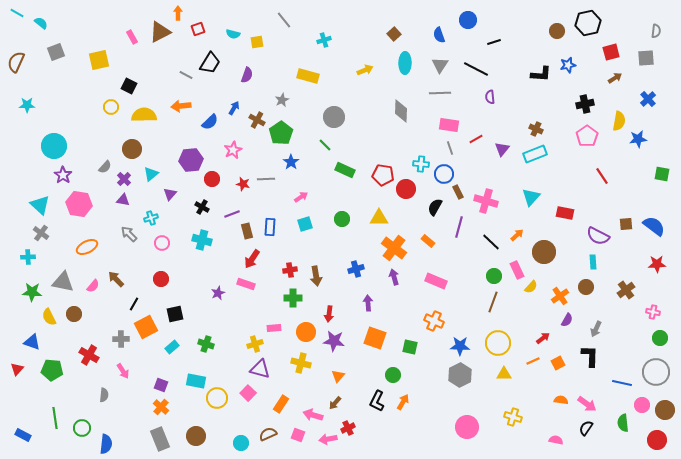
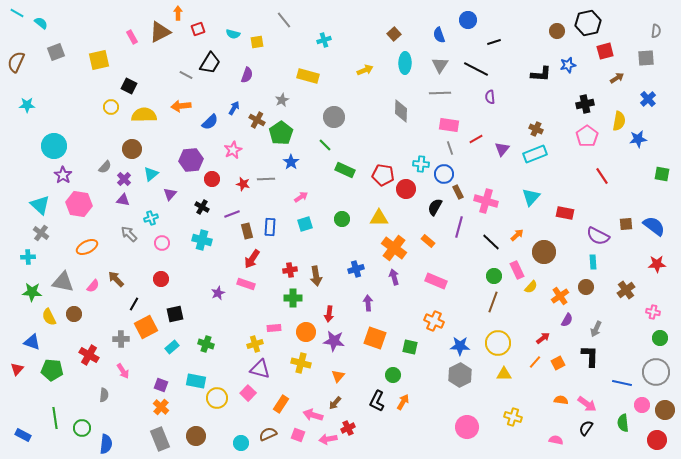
red square at (611, 52): moved 6 px left, 1 px up
brown arrow at (615, 78): moved 2 px right
orange line at (533, 361): moved 2 px right, 1 px down; rotated 24 degrees counterclockwise
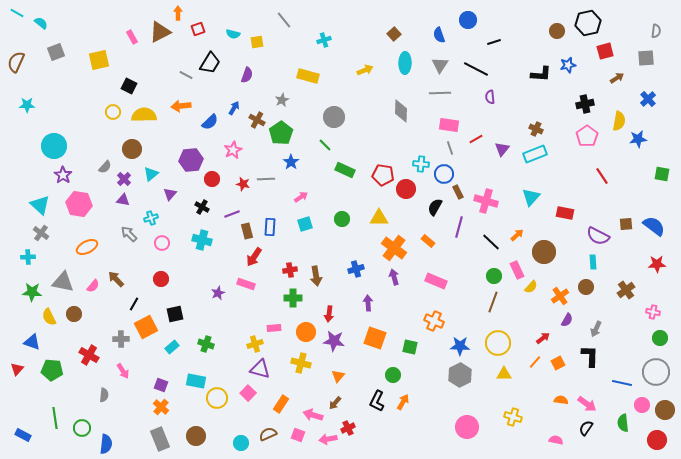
yellow circle at (111, 107): moved 2 px right, 5 px down
red arrow at (252, 259): moved 2 px right, 2 px up
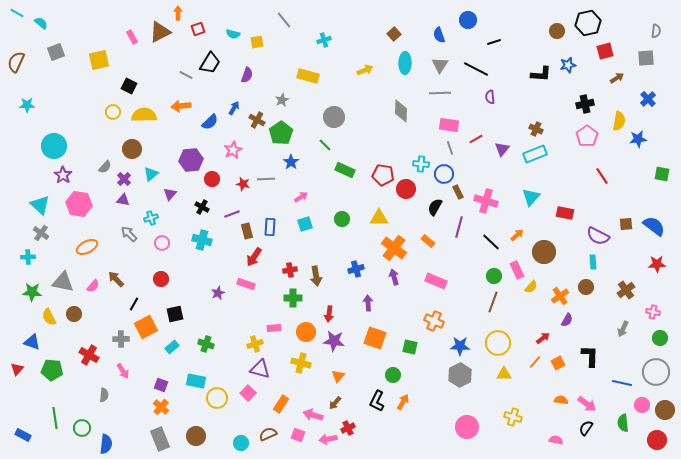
gray arrow at (596, 329): moved 27 px right
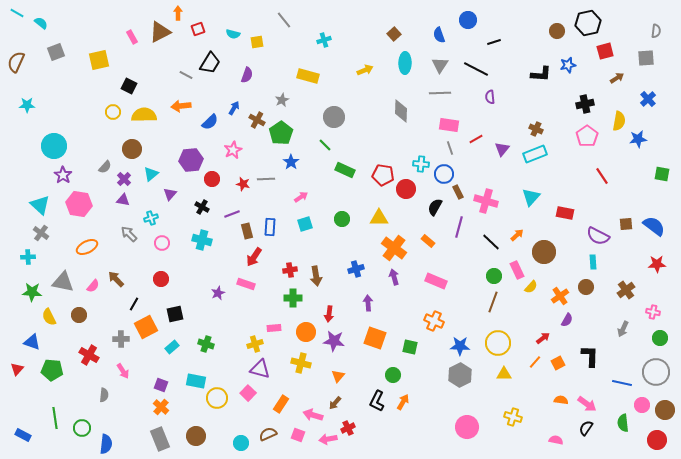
brown circle at (74, 314): moved 5 px right, 1 px down
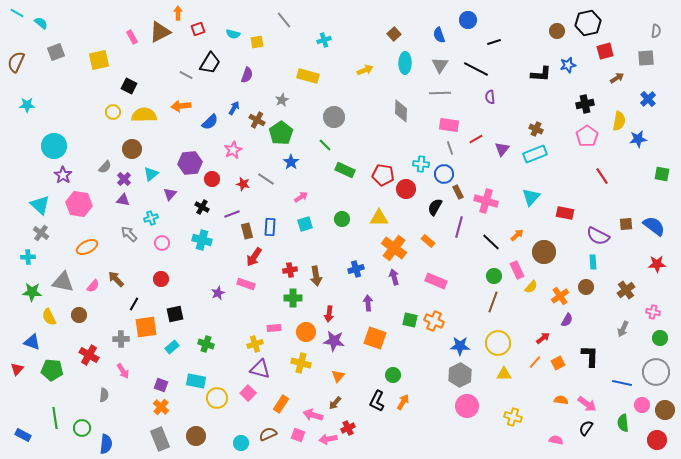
purple hexagon at (191, 160): moved 1 px left, 3 px down
gray line at (266, 179): rotated 36 degrees clockwise
orange square at (146, 327): rotated 20 degrees clockwise
green square at (410, 347): moved 27 px up
pink circle at (467, 427): moved 21 px up
